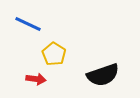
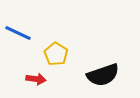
blue line: moved 10 px left, 9 px down
yellow pentagon: moved 2 px right
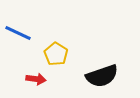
black semicircle: moved 1 px left, 1 px down
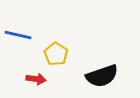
blue line: moved 2 px down; rotated 12 degrees counterclockwise
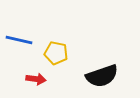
blue line: moved 1 px right, 5 px down
yellow pentagon: moved 1 px up; rotated 20 degrees counterclockwise
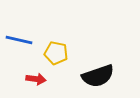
black semicircle: moved 4 px left
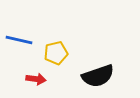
yellow pentagon: rotated 25 degrees counterclockwise
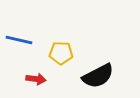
yellow pentagon: moved 5 px right; rotated 15 degrees clockwise
black semicircle: rotated 8 degrees counterclockwise
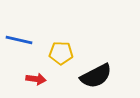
black semicircle: moved 2 px left
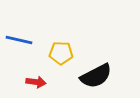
red arrow: moved 3 px down
